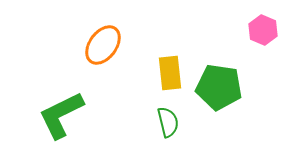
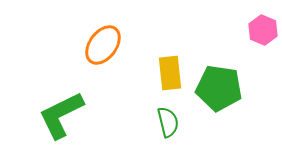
green pentagon: moved 1 px down
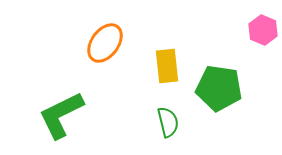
orange ellipse: moved 2 px right, 2 px up
yellow rectangle: moved 3 px left, 7 px up
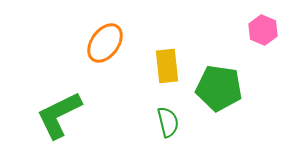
green L-shape: moved 2 px left
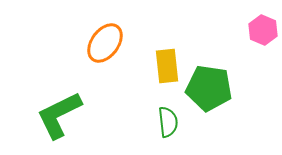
green pentagon: moved 10 px left
green semicircle: rotated 8 degrees clockwise
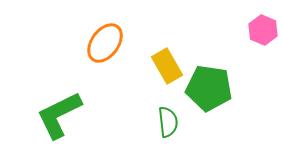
yellow rectangle: rotated 24 degrees counterclockwise
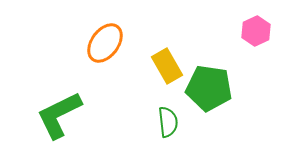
pink hexagon: moved 7 px left, 1 px down; rotated 12 degrees clockwise
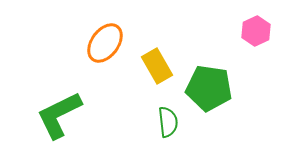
yellow rectangle: moved 10 px left
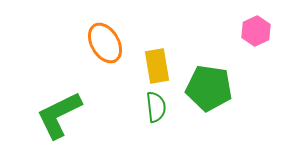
orange ellipse: rotated 66 degrees counterclockwise
yellow rectangle: rotated 20 degrees clockwise
green semicircle: moved 12 px left, 15 px up
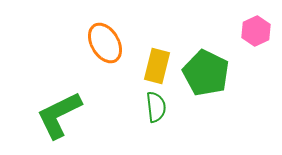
yellow rectangle: rotated 24 degrees clockwise
green pentagon: moved 3 px left, 15 px up; rotated 18 degrees clockwise
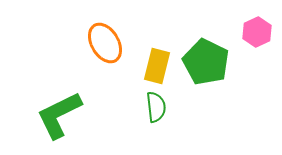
pink hexagon: moved 1 px right, 1 px down
green pentagon: moved 11 px up
